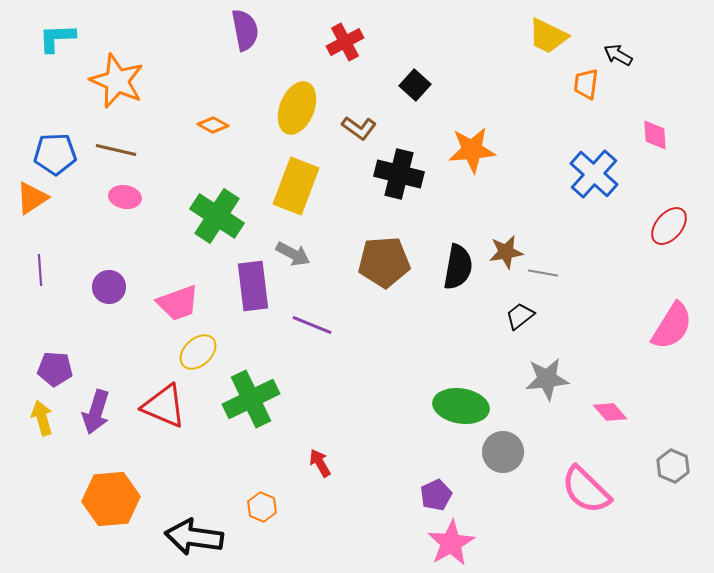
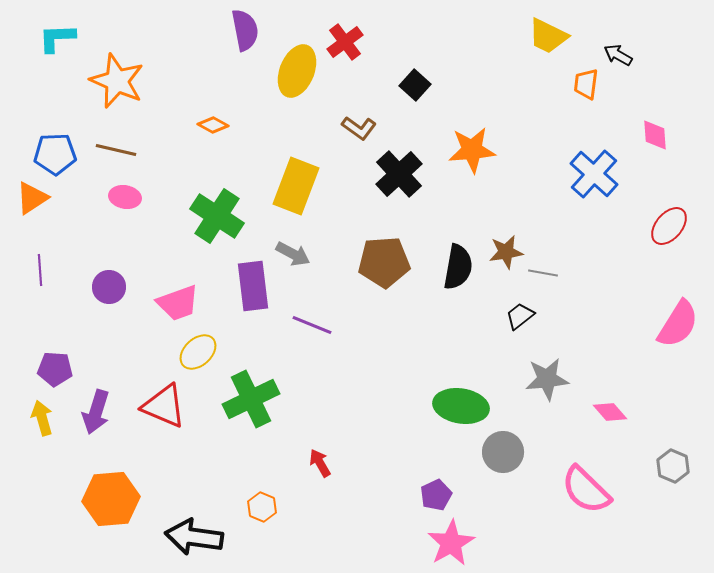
red cross at (345, 42): rotated 9 degrees counterclockwise
yellow ellipse at (297, 108): moved 37 px up
black cross at (399, 174): rotated 33 degrees clockwise
pink semicircle at (672, 326): moved 6 px right, 2 px up
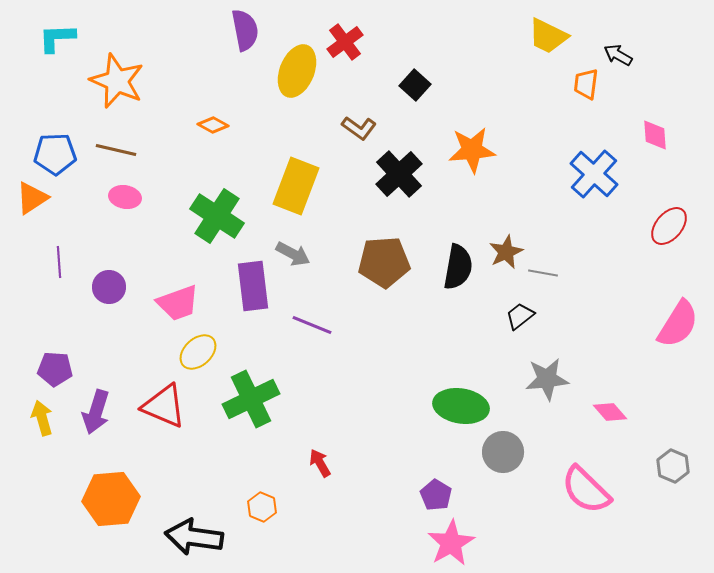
brown star at (506, 252): rotated 16 degrees counterclockwise
purple line at (40, 270): moved 19 px right, 8 px up
purple pentagon at (436, 495): rotated 16 degrees counterclockwise
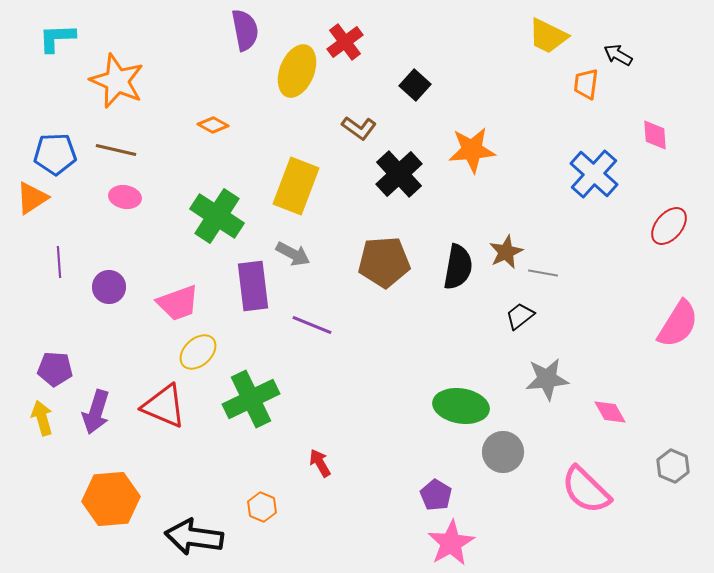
pink diamond at (610, 412): rotated 12 degrees clockwise
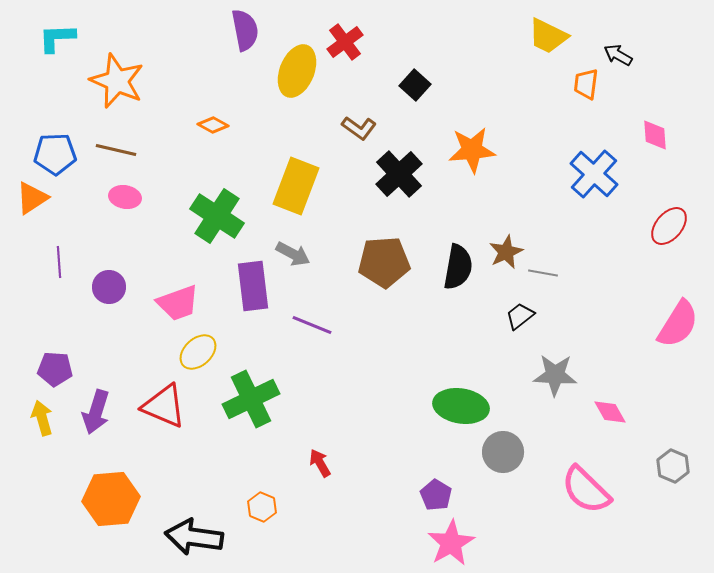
gray star at (547, 379): moved 8 px right, 4 px up; rotated 9 degrees clockwise
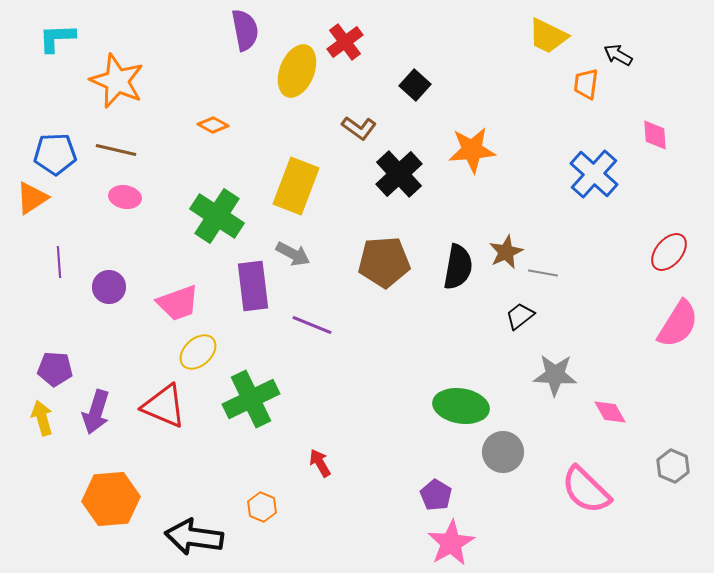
red ellipse at (669, 226): moved 26 px down
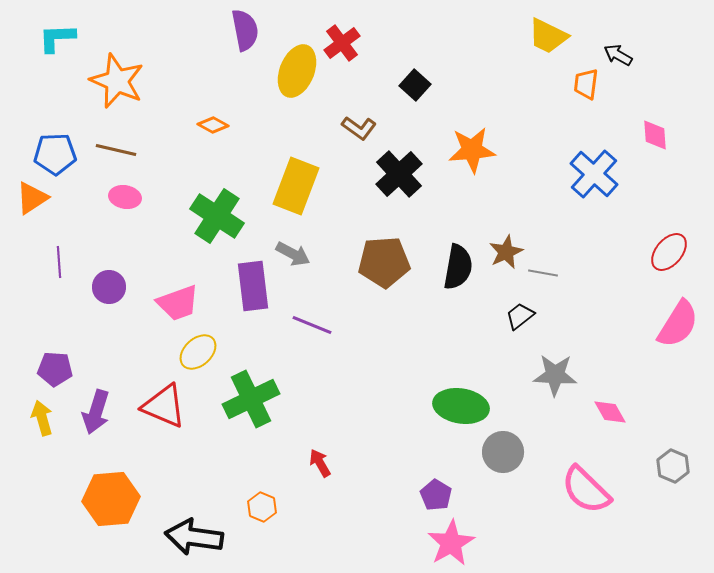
red cross at (345, 42): moved 3 px left, 1 px down
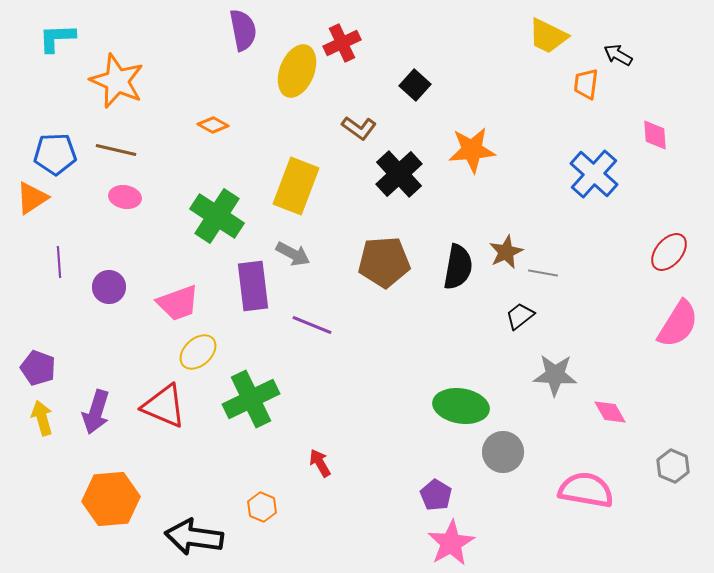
purple semicircle at (245, 30): moved 2 px left
red cross at (342, 43): rotated 12 degrees clockwise
purple pentagon at (55, 369): moved 17 px left, 1 px up; rotated 16 degrees clockwise
pink semicircle at (586, 490): rotated 146 degrees clockwise
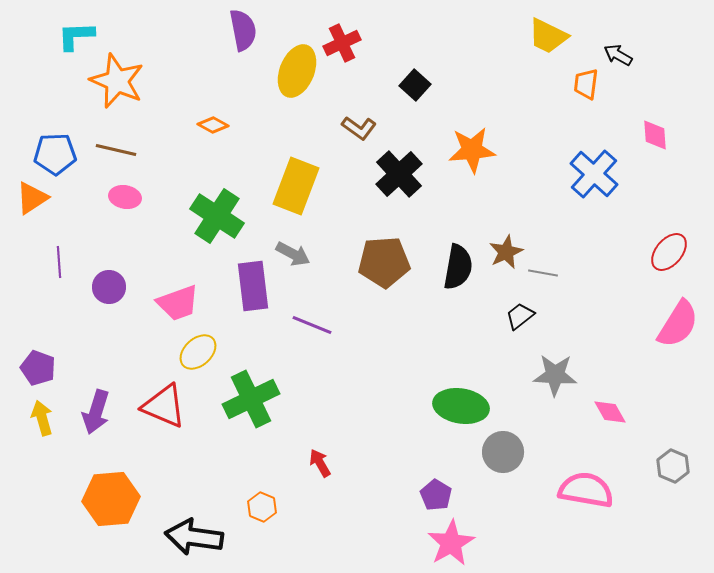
cyan L-shape at (57, 38): moved 19 px right, 2 px up
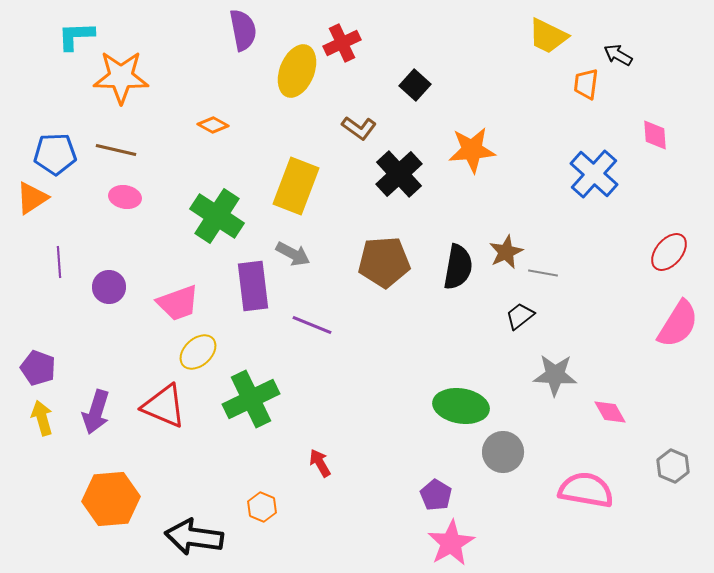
orange star at (117, 81): moved 4 px right, 4 px up; rotated 22 degrees counterclockwise
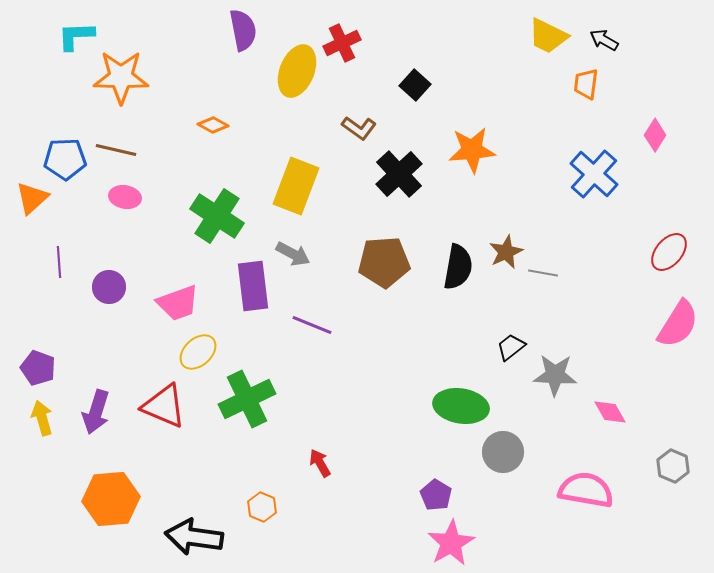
black arrow at (618, 55): moved 14 px left, 15 px up
pink diamond at (655, 135): rotated 36 degrees clockwise
blue pentagon at (55, 154): moved 10 px right, 5 px down
orange triangle at (32, 198): rotated 9 degrees counterclockwise
black trapezoid at (520, 316): moved 9 px left, 31 px down
green cross at (251, 399): moved 4 px left
